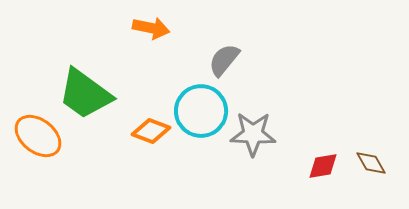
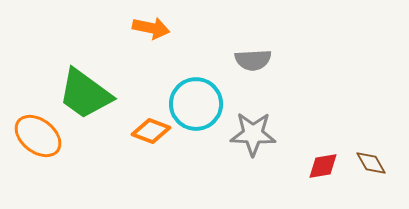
gray semicircle: moved 29 px right; rotated 132 degrees counterclockwise
cyan circle: moved 5 px left, 7 px up
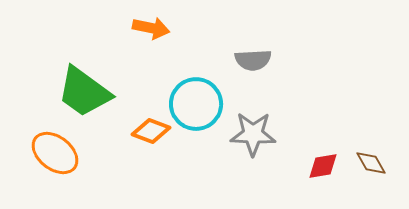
green trapezoid: moved 1 px left, 2 px up
orange ellipse: moved 17 px right, 17 px down
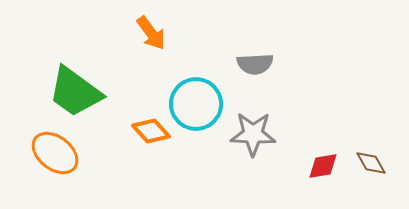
orange arrow: moved 5 px down; rotated 42 degrees clockwise
gray semicircle: moved 2 px right, 4 px down
green trapezoid: moved 9 px left
orange diamond: rotated 27 degrees clockwise
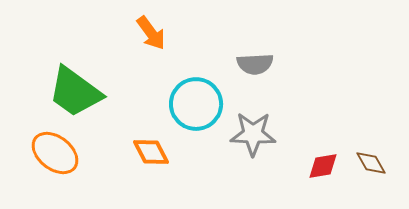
orange diamond: moved 21 px down; rotated 15 degrees clockwise
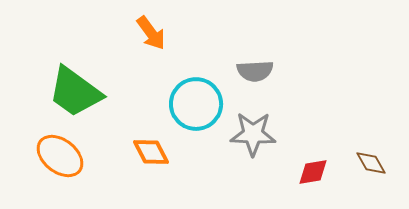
gray semicircle: moved 7 px down
orange ellipse: moved 5 px right, 3 px down
red diamond: moved 10 px left, 6 px down
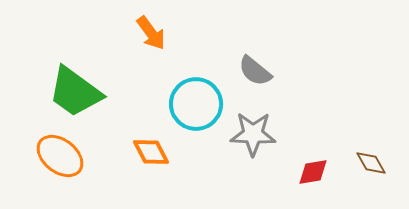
gray semicircle: rotated 42 degrees clockwise
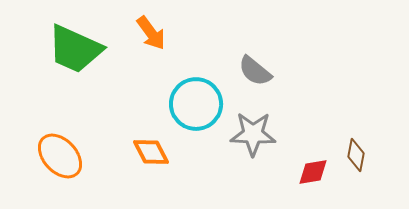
green trapezoid: moved 43 px up; rotated 12 degrees counterclockwise
orange ellipse: rotated 9 degrees clockwise
brown diamond: moved 15 px left, 8 px up; rotated 40 degrees clockwise
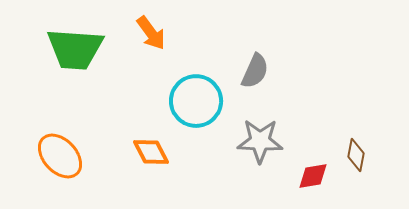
green trapezoid: rotated 20 degrees counterclockwise
gray semicircle: rotated 105 degrees counterclockwise
cyan circle: moved 3 px up
gray star: moved 7 px right, 7 px down
red diamond: moved 4 px down
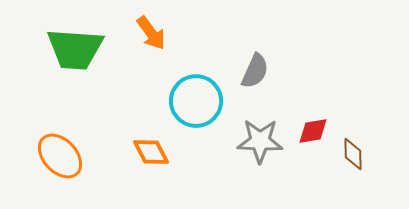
brown diamond: moved 3 px left, 1 px up; rotated 12 degrees counterclockwise
red diamond: moved 45 px up
